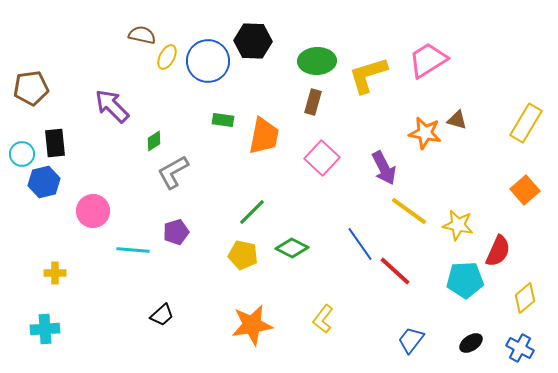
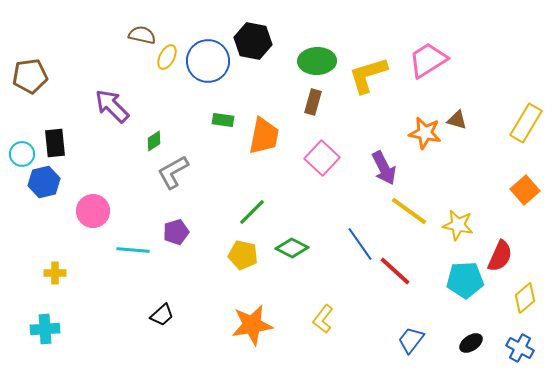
black hexagon at (253, 41): rotated 9 degrees clockwise
brown pentagon at (31, 88): moved 1 px left, 12 px up
red semicircle at (498, 251): moved 2 px right, 5 px down
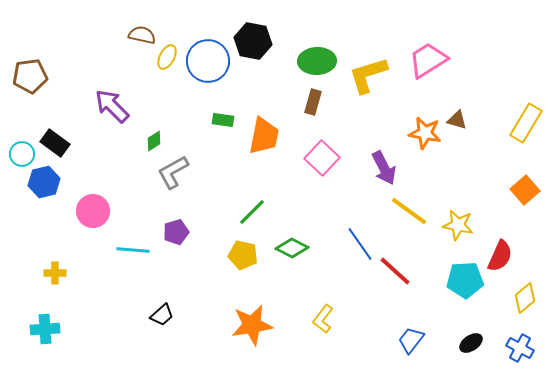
black rectangle at (55, 143): rotated 48 degrees counterclockwise
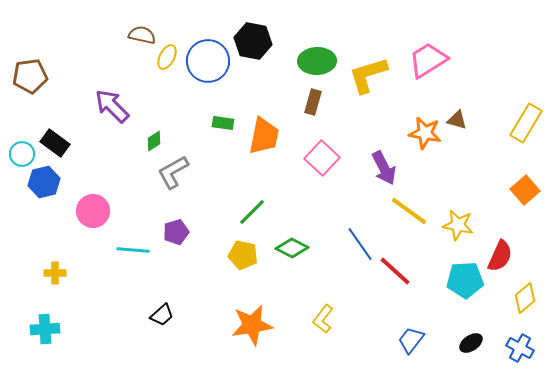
green rectangle at (223, 120): moved 3 px down
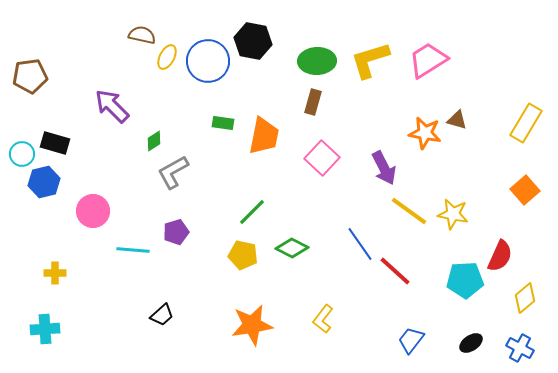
yellow L-shape at (368, 75): moved 2 px right, 15 px up
black rectangle at (55, 143): rotated 20 degrees counterclockwise
yellow star at (458, 225): moved 5 px left, 11 px up
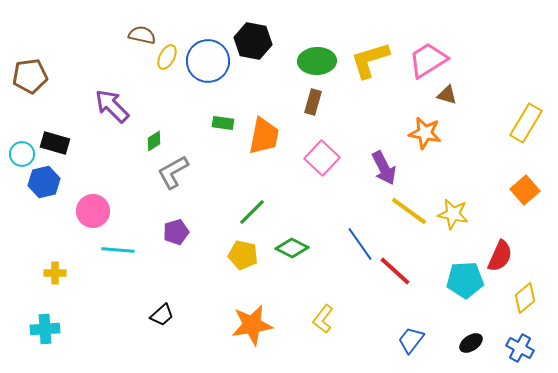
brown triangle at (457, 120): moved 10 px left, 25 px up
cyan line at (133, 250): moved 15 px left
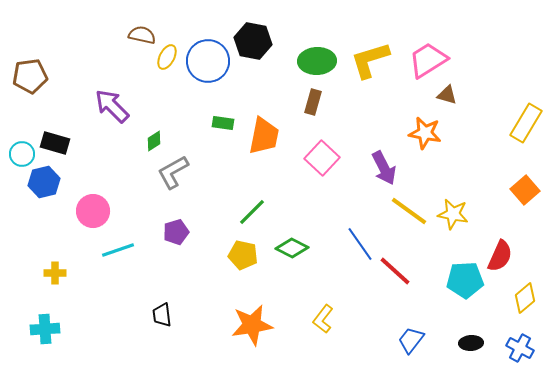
cyan line at (118, 250): rotated 24 degrees counterclockwise
black trapezoid at (162, 315): rotated 125 degrees clockwise
black ellipse at (471, 343): rotated 30 degrees clockwise
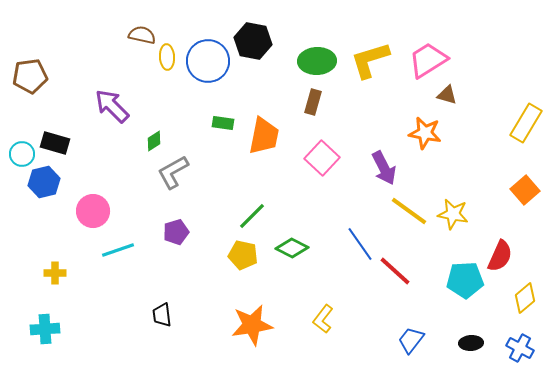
yellow ellipse at (167, 57): rotated 30 degrees counterclockwise
green line at (252, 212): moved 4 px down
